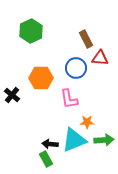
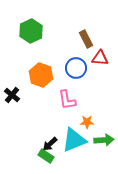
orange hexagon: moved 3 px up; rotated 20 degrees clockwise
pink L-shape: moved 2 px left, 1 px down
black arrow: rotated 49 degrees counterclockwise
green rectangle: moved 3 px up; rotated 28 degrees counterclockwise
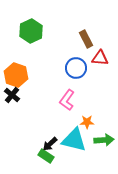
orange hexagon: moved 25 px left
pink L-shape: rotated 45 degrees clockwise
cyan triangle: rotated 36 degrees clockwise
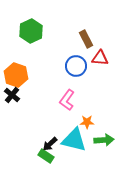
blue circle: moved 2 px up
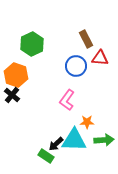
green hexagon: moved 1 px right, 13 px down
cyan triangle: rotated 12 degrees counterclockwise
black arrow: moved 6 px right
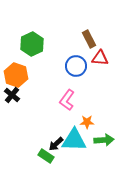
brown rectangle: moved 3 px right
